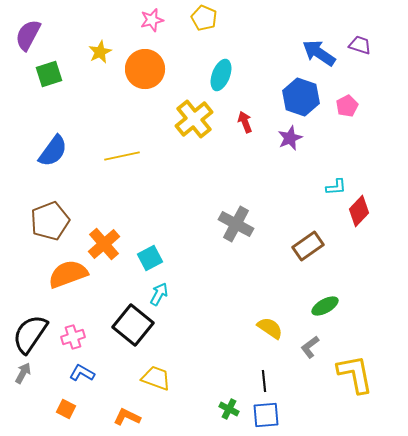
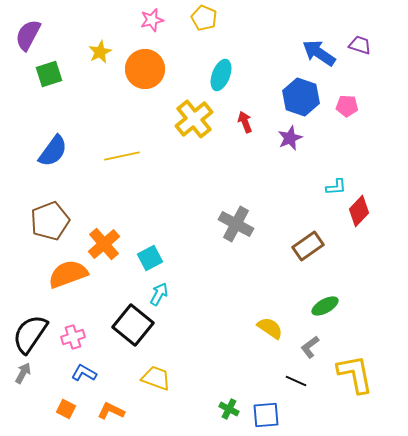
pink pentagon: rotated 30 degrees clockwise
blue L-shape: moved 2 px right
black line: moved 32 px right; rotated 60 degrees counterclockwise
orange L-shape: moved 16 px left, 6 px up
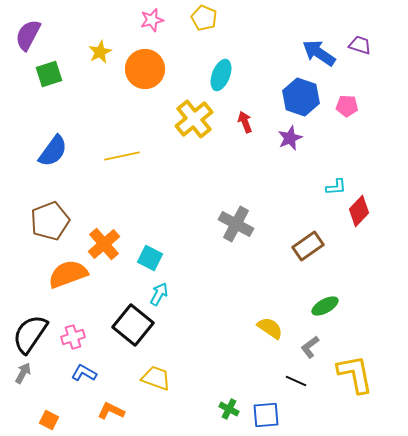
cyan square: rotated 35 degrees counterclockwise
orange square: moved 17 px left, 11 px down
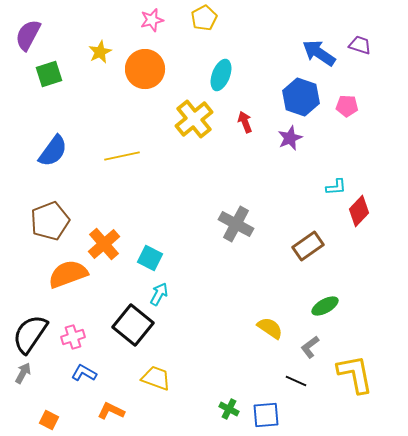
yellow pentagon: rotated 20 degrees clockwise
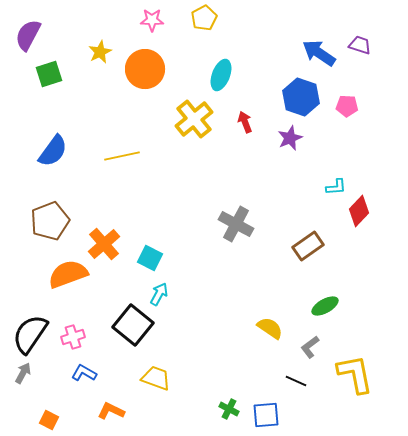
pink star: rotated 15 degrees clockwise
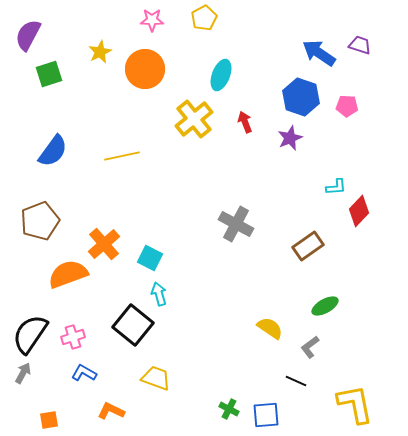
brown pentagon: moved 10 px left
cyan arrow: rotated 45 degrees counterclockwise
yellow L-shape: moved 30 px down
orange square: rotated 36 degrees counterclockwise
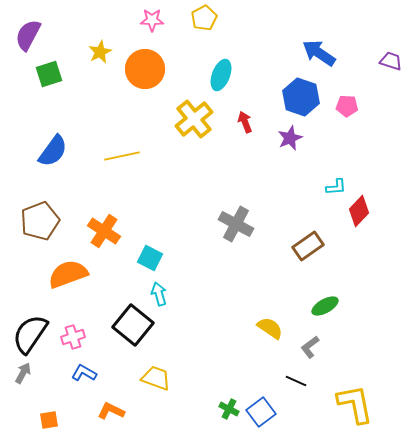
purple trapezoid: moved 31 px right, 16 px down
orange cross: moved 13 px up; rotated 16 degrees counterclockwise
blue square: moved 5 px left, 3 px up; rotated 32 degrees counterclockwise
